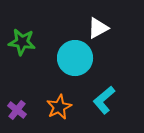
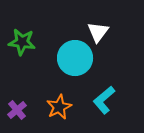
white triangle: moved 4 px down; rotated 25 degrees counterclockwise
purple cross: rotated 12 degrees clockwise
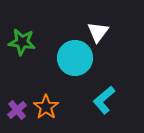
orange star: moved 13 px left; rotated 10 degrees counterclockwise
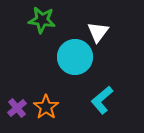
green star: moved 20 px right, 22 px up
cyan circle: moved 1 px up
cyan L-shape: moved 2 px left
purple cross: moved 2 px up
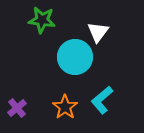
orange star: moved 19 px right
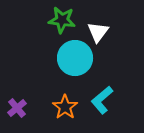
green star: moved 20 px right
cyan circle: moved 1 px down
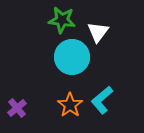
cyan circle: moved 3 px left, 1 px up
orange star: moved 5 px right, 2 px up
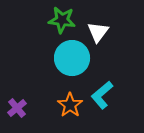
cyan circle: moved 1 px down
cyan L-shape: moved 5 px up
